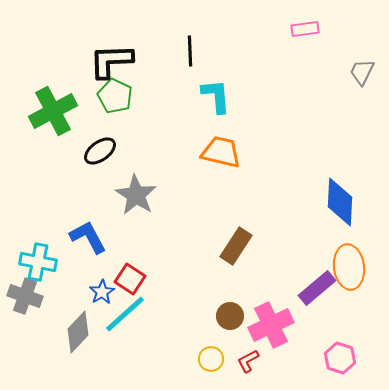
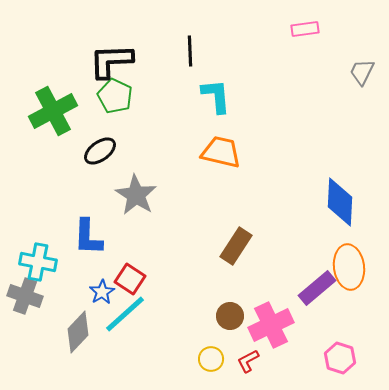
blue L-shape: rotated 150 degrees counterclockwise
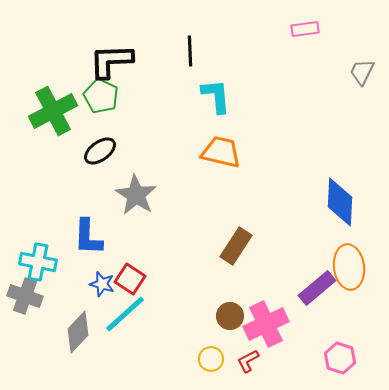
green pentagon: moved 14 px left
blue star: moved 8 px up; rotated 25 degrees counterclockwise
pink cross: moved 5 px left, 1 px up
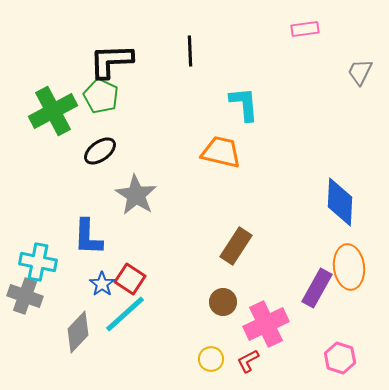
gray trapezoid: moved 2 px left
cyan L-shape: moved 28 px right, 8 px down
blue star: rotated 20 degrees clockwise
purple rectangle: rotated 21 degrees counterclockwise
brown circle: moved 7 px left, 14 px up
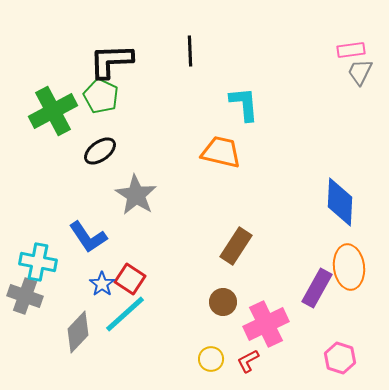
pink rectangle: moved 46 px right, 21 px down
blue L-shape: rotated 36 degrees counterclockwise
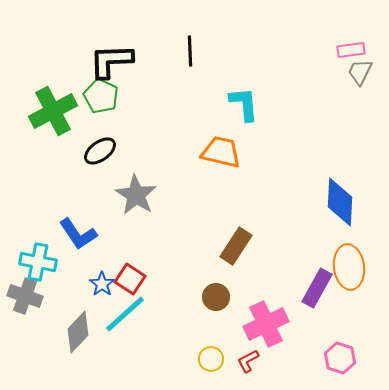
blue L-shape: moved 10 px left, 3 px up
brown circle: moved 7 px left, 5 px up
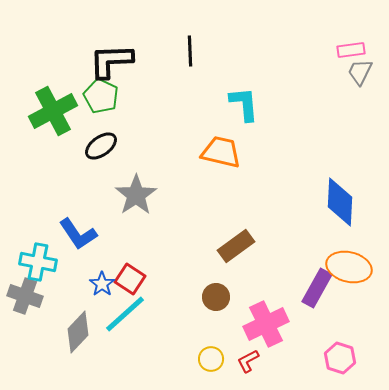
black ellipse: moved 1 px right, 5 px up
gray star: rotated 6 degrees clockwise
brown rectangle: rotated 21 degrees clockwise
orange ellipse: rotated 69 degrees counterclockwise
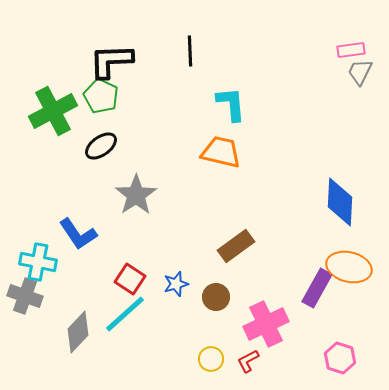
cyan L-shape: moved 13 px left
blue star: moved 74 px right; rotated 20 degrees clockwise
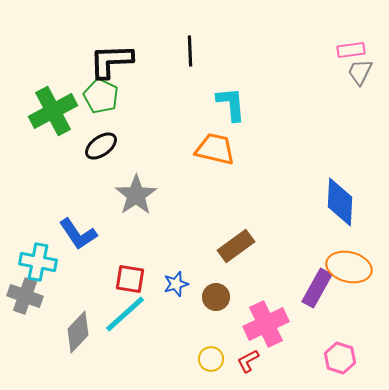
orange trapezoid: moved 6 px left, 3 px up
red square: rotated 24 degrees counterclockwise
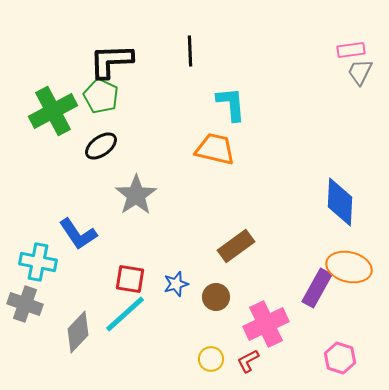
gray cross: moved 8 px down
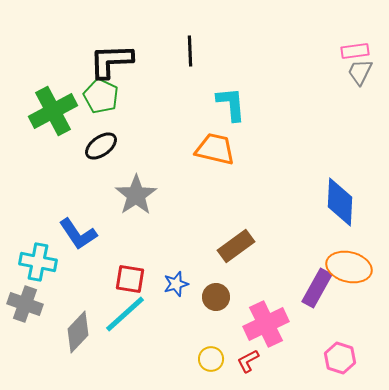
pink rectangle: moved 4 px right, 1 px down
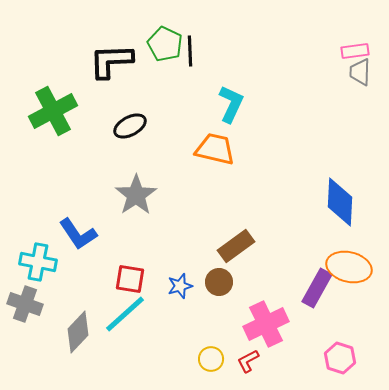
gray trapezoid: rotated 24 degrees counterclockwise
green pentagon: moved 64 px right, 52 px up
cyan L-shape: rotated 30 degrees clockwise
black ellipse: moved 29 px right, 20 px up; rotated 8 degrees clockwise
blue star: moved 4 px right, 2 px down
brown circle: moved 3 px right, 15 px up
